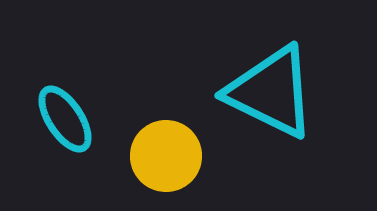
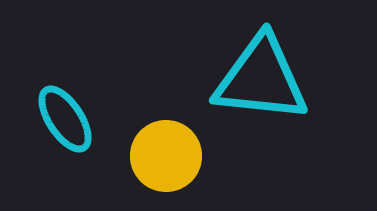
cyan triangle: moved 10 px left, 13 px up; rotated 20 degrees counterclockwise
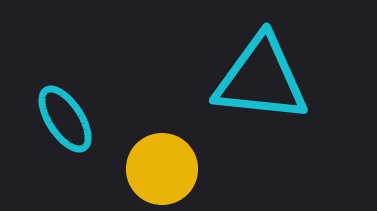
yellow circle: moved 4 px left, 13 px down
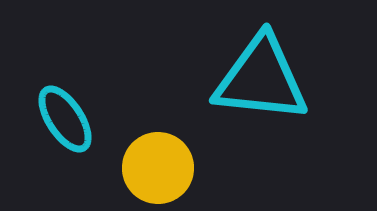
yellow circle: moved 4 px left, 1 px up
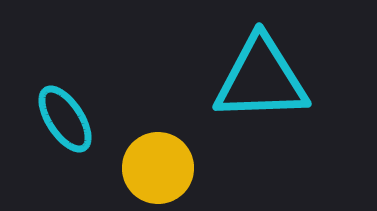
cyan triangle: rotated 8 degrees counterclockwise
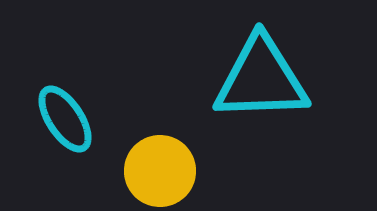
yellow circle: moved 2 px right, 3 px down
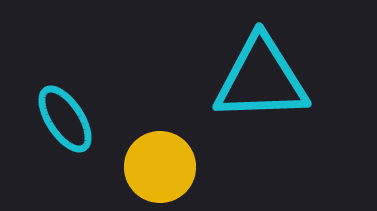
yellow circle: moved 4 px up
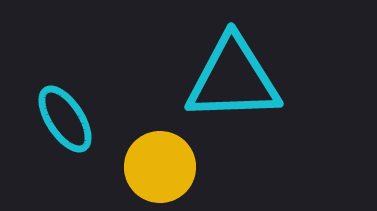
cyan triangle: moved 28 px left
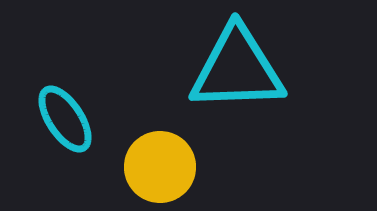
cyan triangle: moved 4 px right, 10 px up
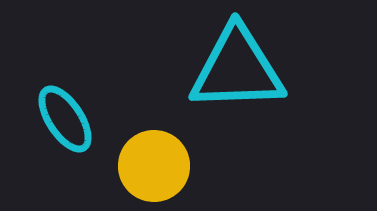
yellow circle: moved 6 px left, 1 px up
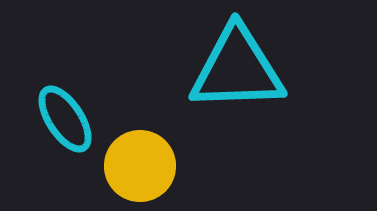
yellow circle: moved 14 px left
